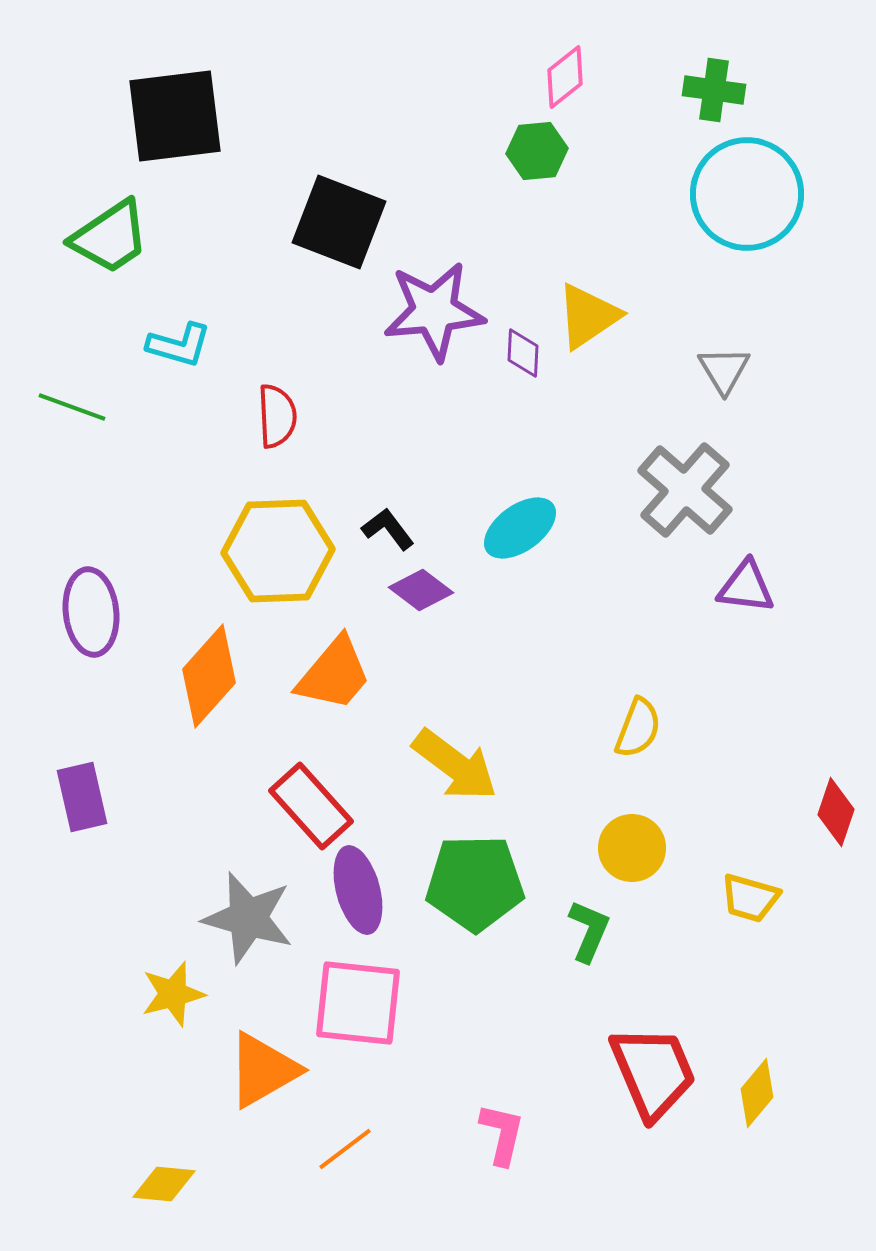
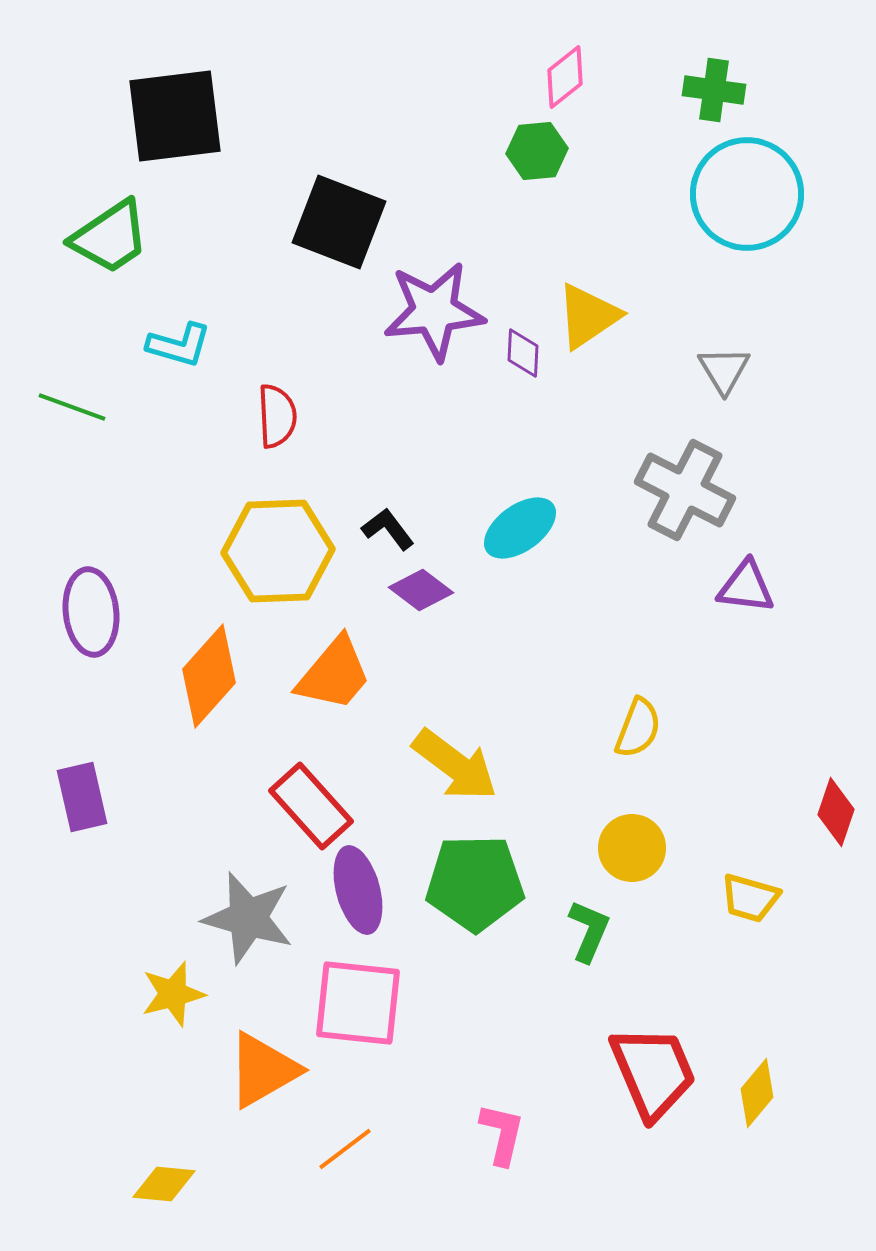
gray cross at (685, 490): rotated 14 degrees counterclockwise
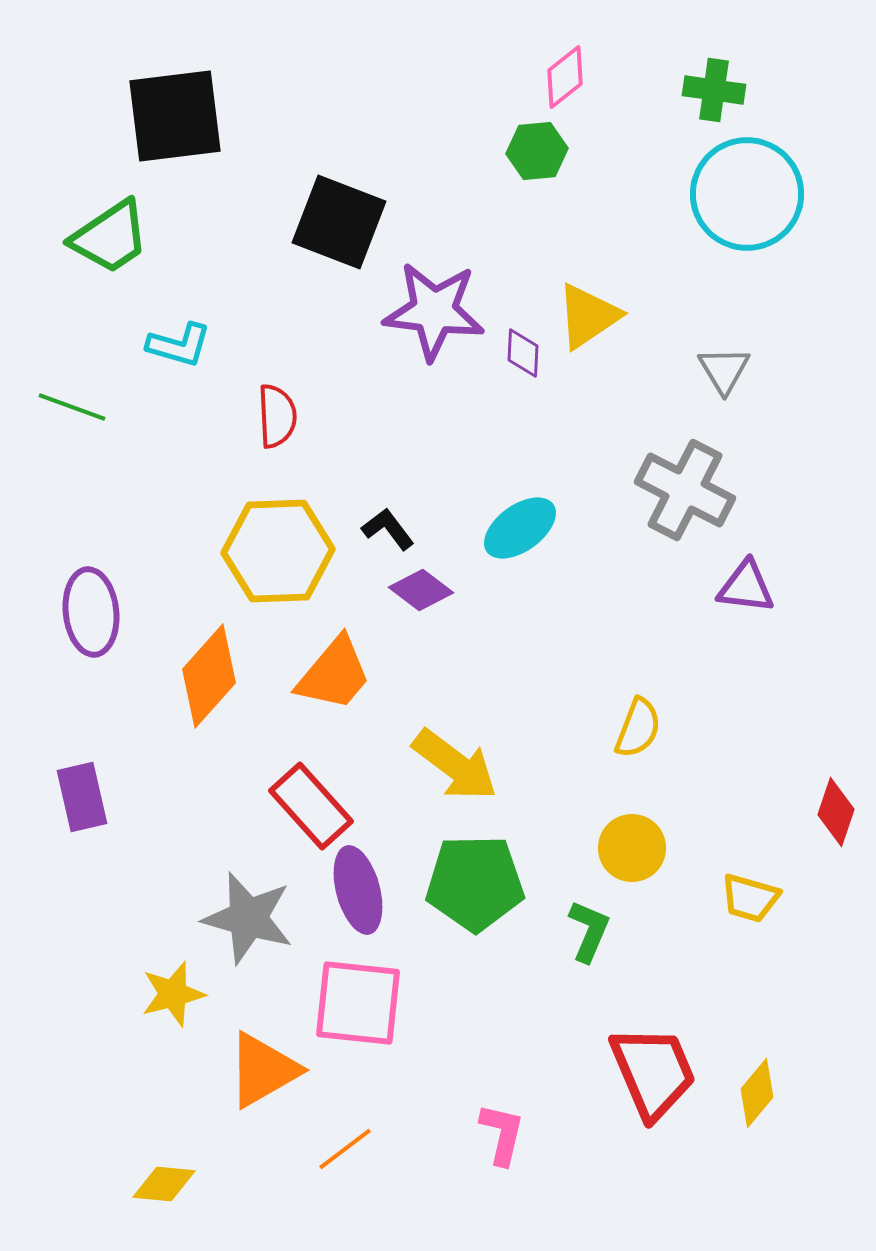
purple star at (434, 311): rotated 12 degrees clockwise
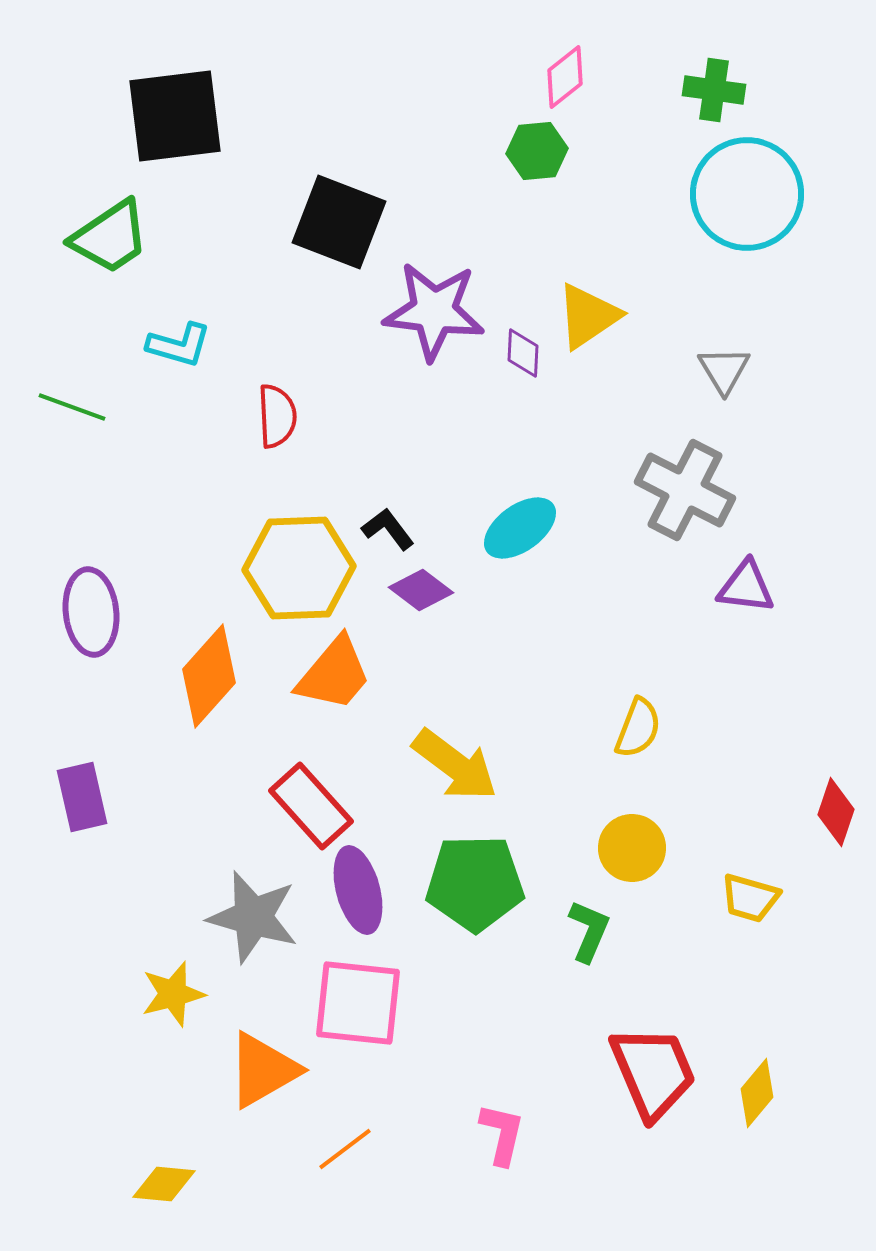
yellow hexagon at (278, 551): moved 21 px right, 17 px down
gray star at (248, 918): moved 5 px right, 1 px up
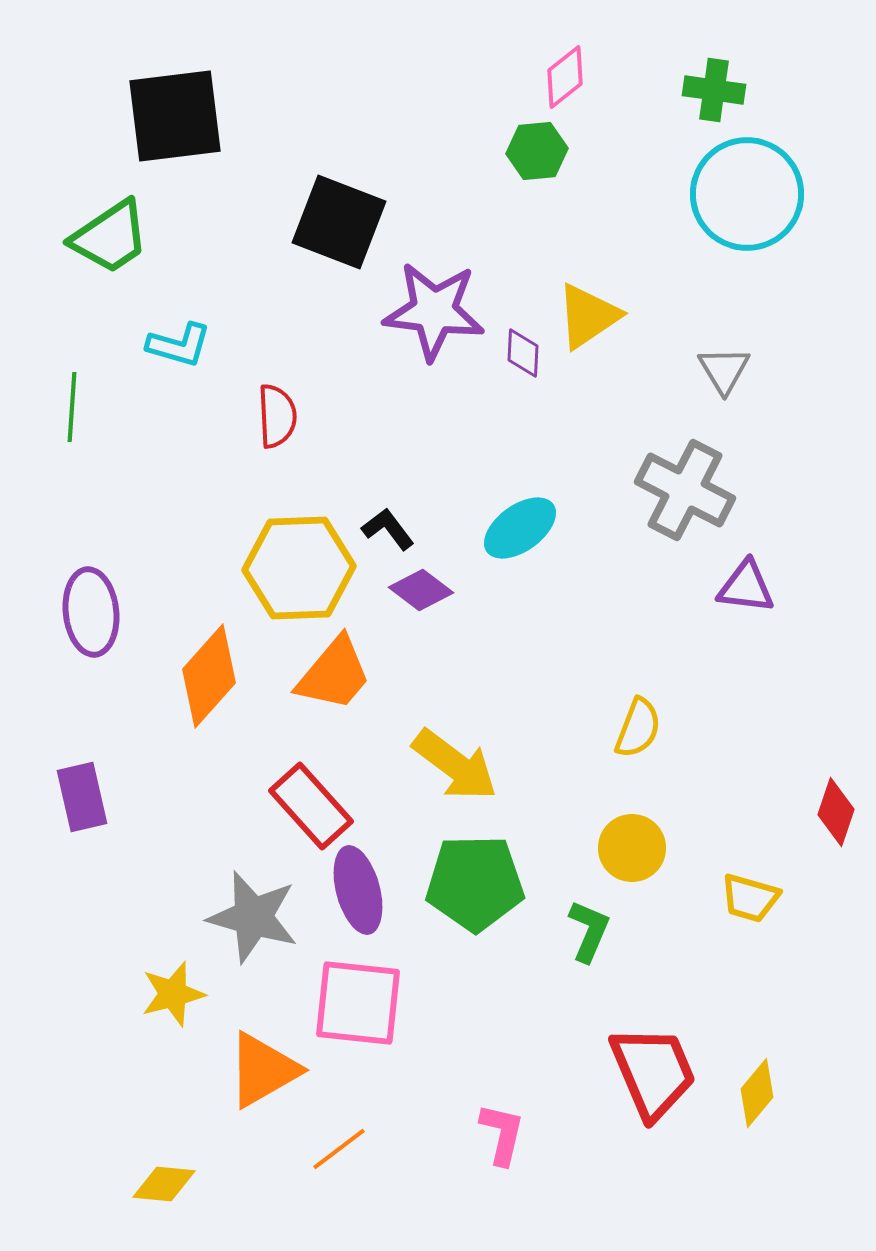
green line at (72, 407): rotated 74 degrees clockwise
orange line at (345, 1149): moved 6 px left
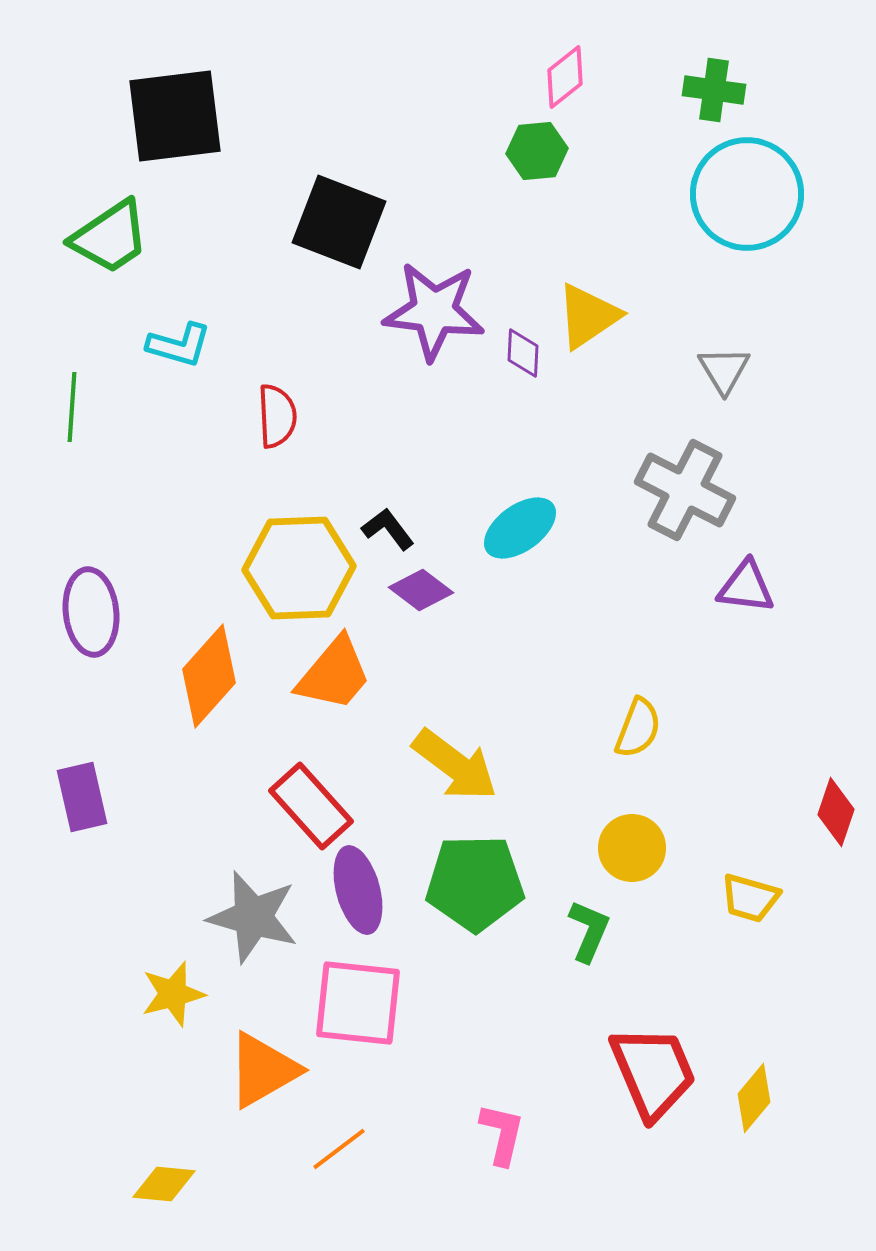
yellow diamond at (757, 1093): moved 3 px left, 5 px down
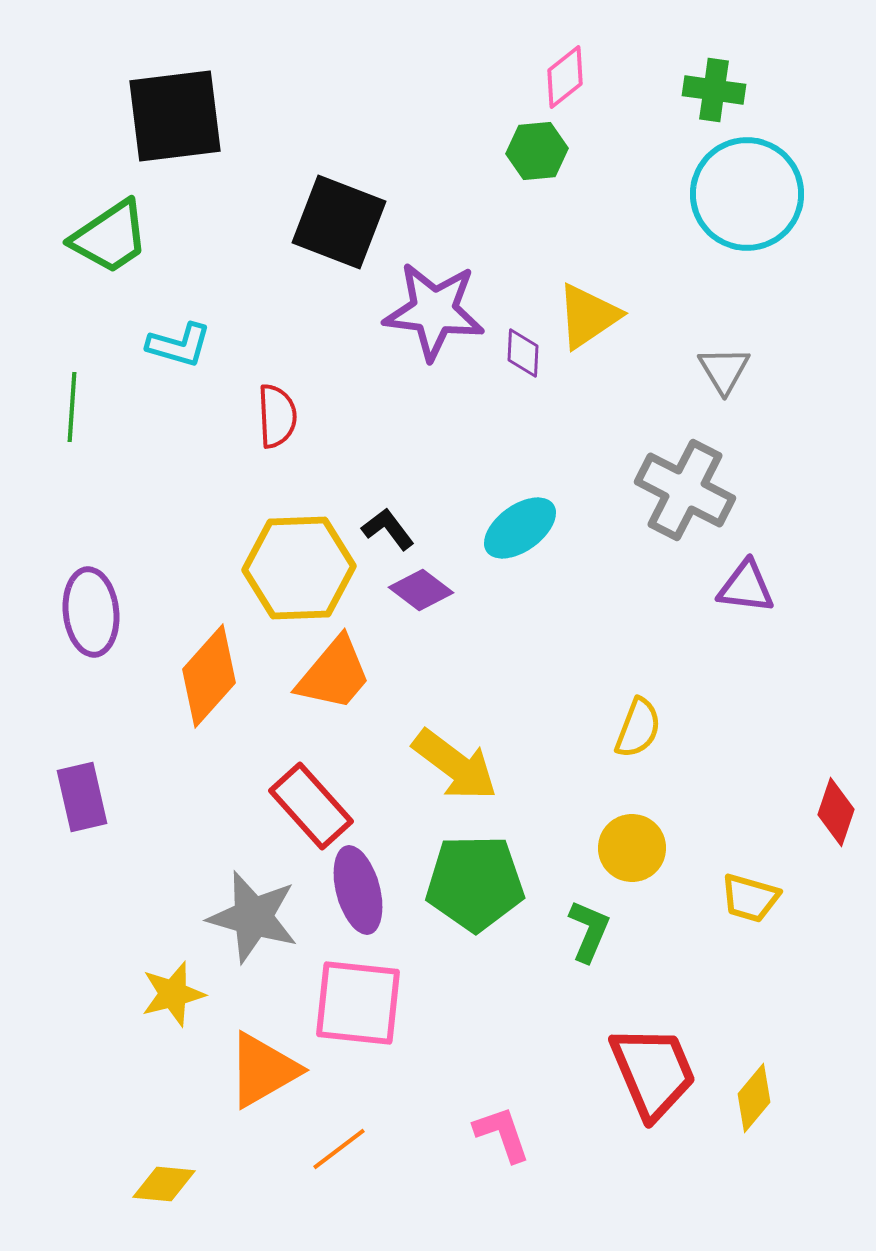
pink L-shape at (502, 1134): rotated 32 degrees counterclockwise
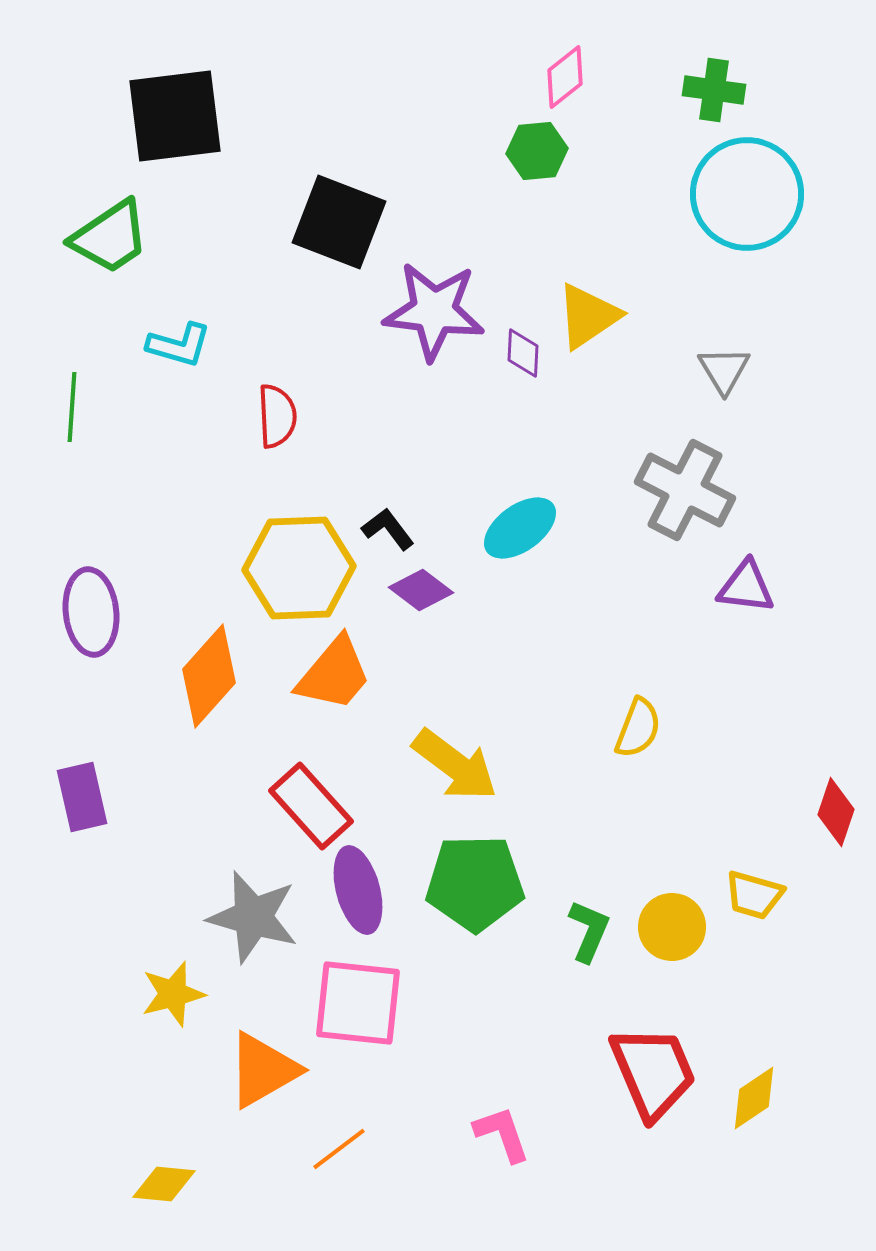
yellow circle at (632, 848): moved 40 px right, 79 px down
yellow trapezoid at (750, 898): moved 4 px right, 3 px up
yellow diamond at (754, 1098): rotated 16 degrees clockwise
